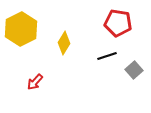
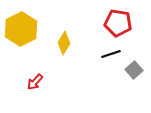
black line: moved 4 px right, 2 px up
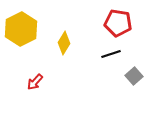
gray square: moved 6 px down
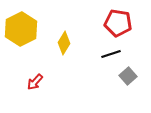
gray square: moved 6 px left
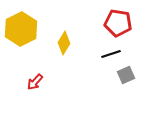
gray square: moved 2 px left, 1 px up; rotated 18 degrees clockwise
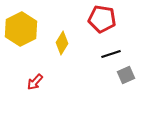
red pentagon: moved 16 px left, 4 px up
yellow diamond: moved 2 px left
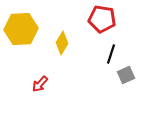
yellow hexagon: rotated 24 degrees clockwise
black line: rotated 54 degrees counterclockwise
red arrow: moved 5 px right, 2 px down
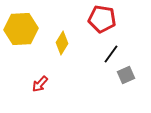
black line: rotated 18 degrees clockwise
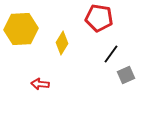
red pentagon: moved 3 px left, 1 px up
red arrow: rotated 54 degrees clockwise
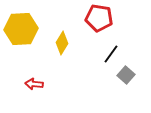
gray square: rotated 24 degrees counterclockwise
red arrow: moved 6 px left
